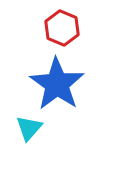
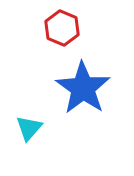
blue star: moved 26 px right, 4 px down
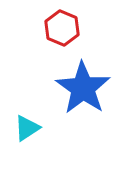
cyan triangle: moved 2 px left; rotated 16 degrees clockwise
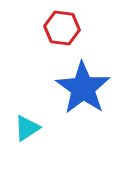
red hexagon: rotated 16 degrees counterclockwise
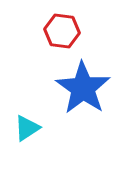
red hexagon: moved 3 px down
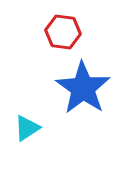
red hexagon: moved 1 px right, 1 px down
